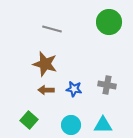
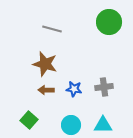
gray cross: moved 3 px left, 2 px down; rotated 18 degrees counterclockwise
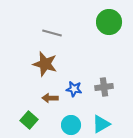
gray line: moved 4 px down
brown arrow: moved 4 px right, 8 px down
cyan triangle: moved 2 px left, 1 px up; rotated 30 degrees counterclockwise
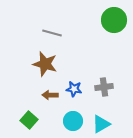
green circle: moved 5 px right, 2 px up
brown arrow: moved 3 px up
cyan circle: moved 2 px right, 4 px up
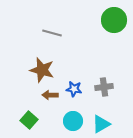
brown star: moved 3 px left, 6 px down
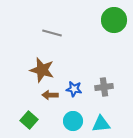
cyan triangle: rotated 24 degrees clockwise
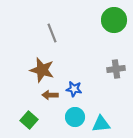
gray line: rotated 54 degrees clockwise
gray cross: moved 12 px right, 18 px up
cyan circle: moved 2 px right, 4 px up
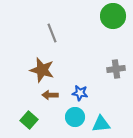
green circle: moved 1 px left, 4 px up
blue star: moved 6 px right, 4 px down
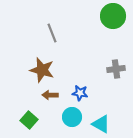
cyan circle: moved 3 px left
cyan triangle: rotated 36 degrees clockwise
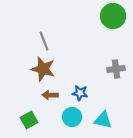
gray line: moved 8 px left, 8 px down
brown star: moved 1 px right, 1 px up
green square: rotated 18 degrees clockwise
cyan triangle: moved 2 px right, 4 px up; rotated 18 degrees counterclockwise
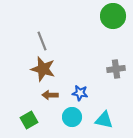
gray line: moved 2 px left
cyan triangle: moved 1 px right
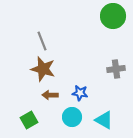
cyan triangle: rotated 18 degrees clockwise
